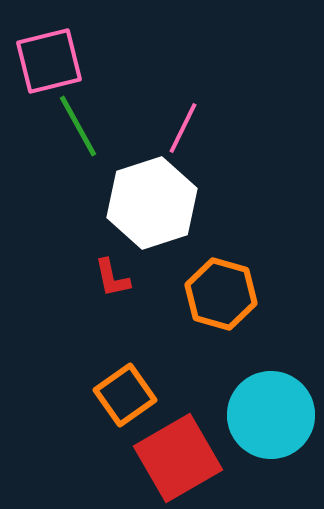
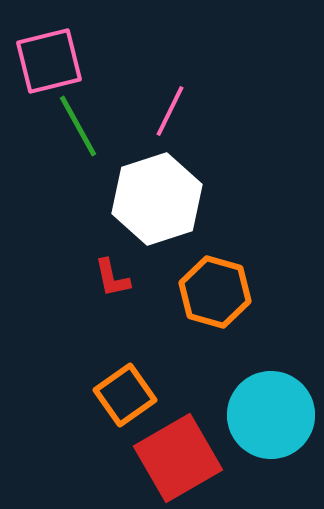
pink line: moved 13 px left, 17 px up
white hexagon: moved 5 px right, 4 px up
orange hexagon: moved 6 px left, 2 px up
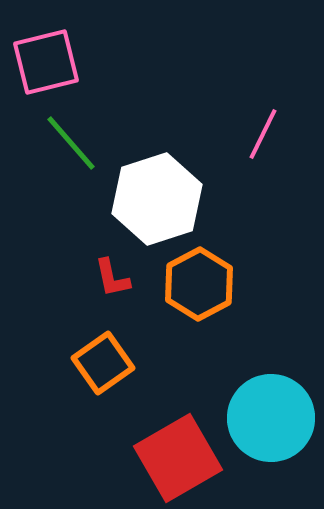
pink square: moved 3 px left, 1 px down
pink line: moved 93 px right, 23 px down
green line: moved 7 px left, 17 px down; rotated 12 degrees counterclockwise
orange hexagon: moved 16 px left, 8 px up; rotated 16 degrees clockwise
orange square: moved 22 px left, 32 px up
cyan circle: moved 3 px down
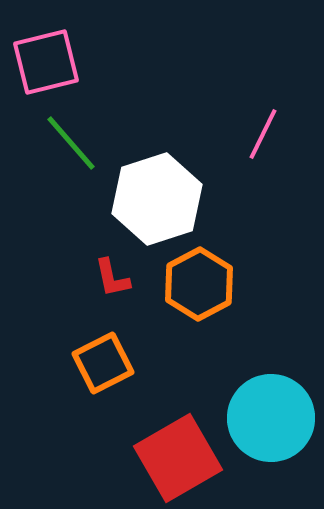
orange square: rotated 8 degrees clockwise
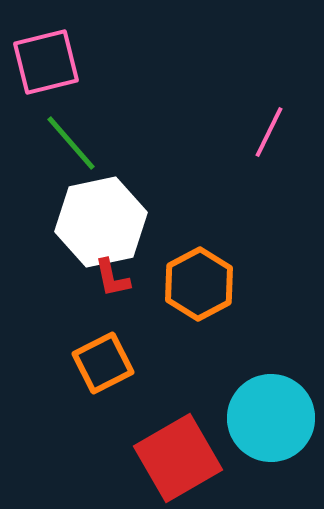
pink line: moved 6 px right, 2 px up
white hexagon: moved 56 px left, 23 px down; rotated 6 degrees clockwise
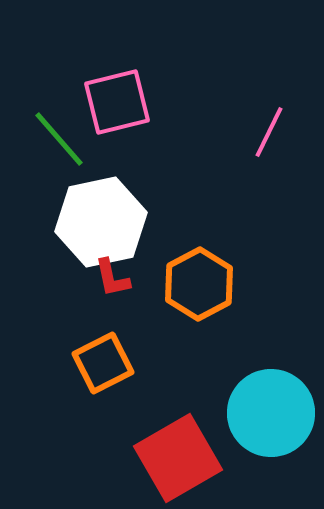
pink square: moved 71 px right, 40 px down
green line: moved 12 px left, 4 px up
cyan circle: moved 5 px up
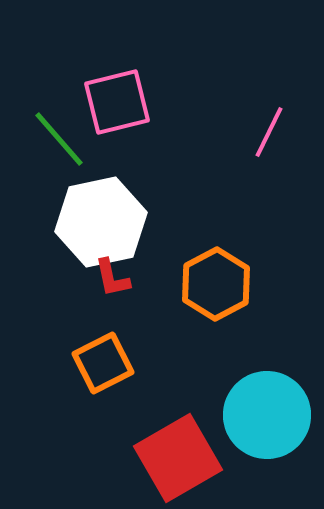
orange hexagon: moved 17 px right
cyan circle: moved 4 px left, 2 px down
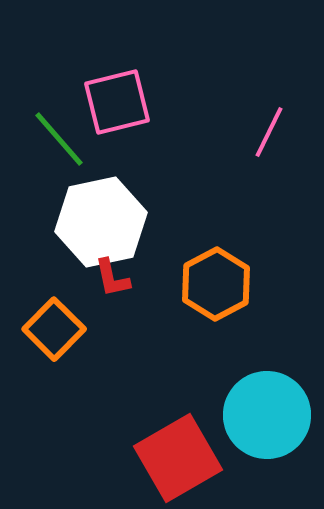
orange square: moved 49 px left, 34 px up; rotated 18 degrees counterclockwise
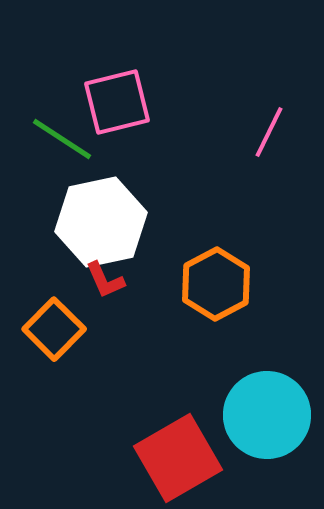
green line: moved 3 px right; rotated 16 degrees counterclockwise
red L-shape: moved 7 px left, 2 px down; rotated 12 degrees counterclockwise
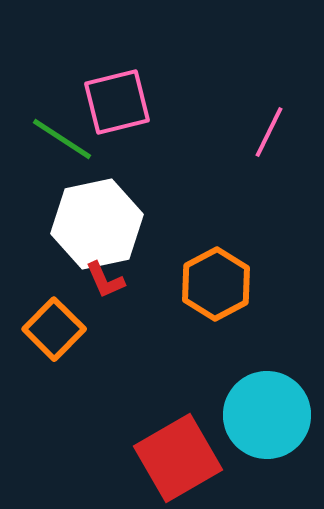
white hexagon: moved 4 px left, 2 px down
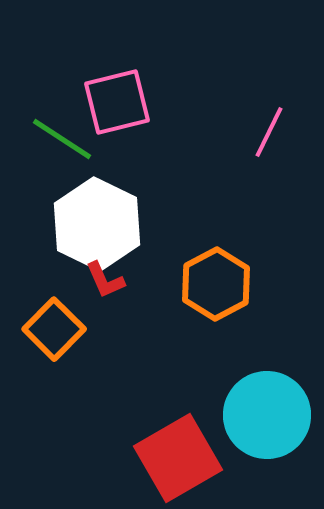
white hexagon: rotated 22 degrees counterclockwise
